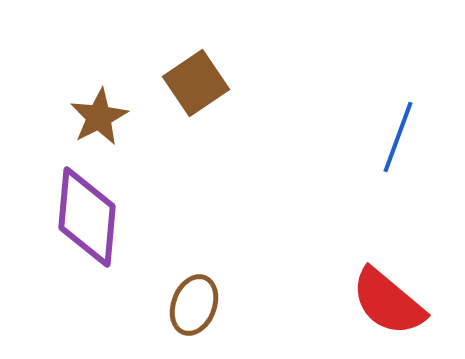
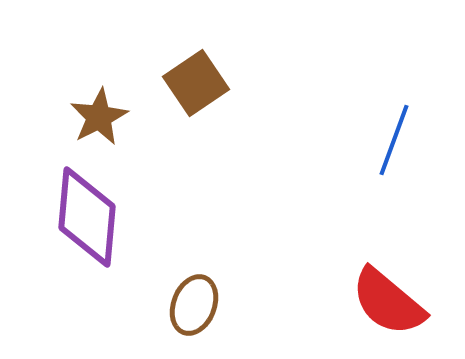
blue line: moved 4 px left, 3 px down
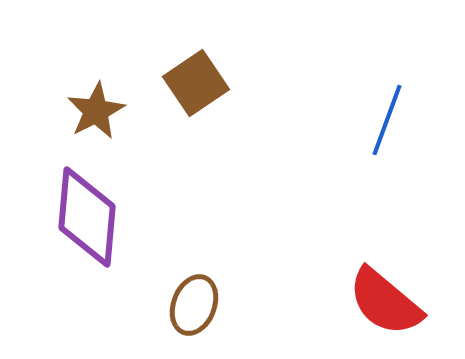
brown star: moved 3 px left, 6 px up
blue line: moved 7 px left, 20 px up
red semicircle: moved 3 px left
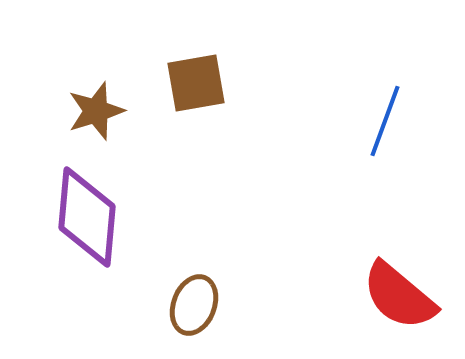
brown square: rotated 24 degrees clockwise
brown star: rotated 10 degrees clockwise
blue line: moved 2 px left, 1 px down
red semicircle: moved 14 px right, 6 px up
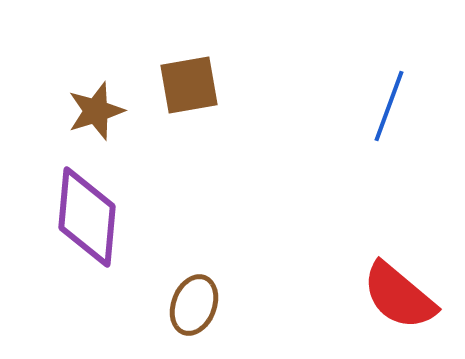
brown square: moved 7 px left, 2 px down
blue line: moved 4 px right, 15 px up
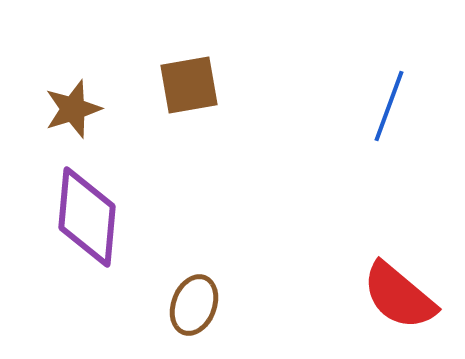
brown star: moved 23 px left, 2 px up
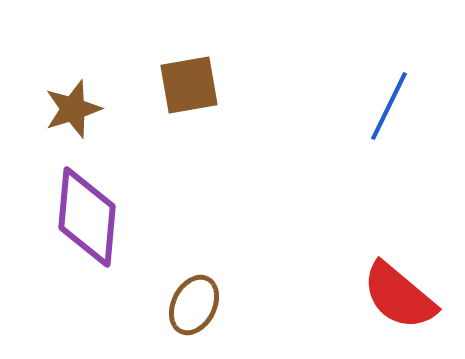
blue line: rotated 6 degrees clockwise
brown ellipse: rotated 6 degrees clockwise
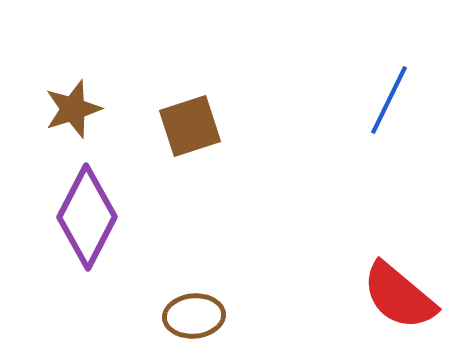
brown square: moved 1 px right, 41 px down; rotated 8 degrees counterclockwise
blue line: moved 6 px up
purple diamond: rotated 22 degrees clockwise
brown ellipse: moved 11 px down; rotated 58 degrees clockwise
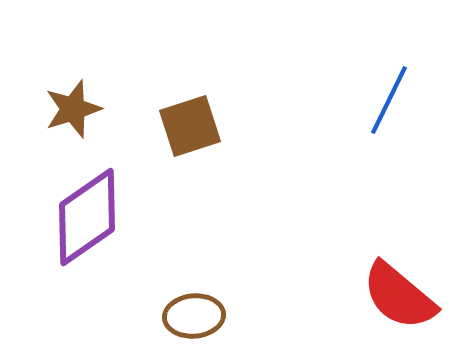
purple diamond: rotated 28 degrees clockwise
